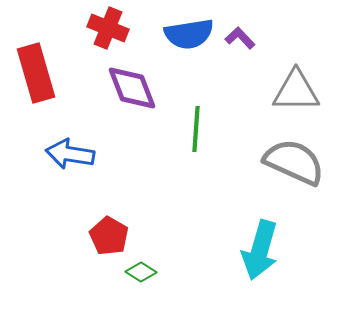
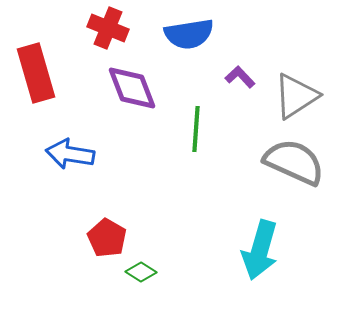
purple L-shape: moved 39 px down
gray triangle: moved 5 px down; rotated 33 degrees counterclockwise
red pentagon: moved 2 px left, 2 px down
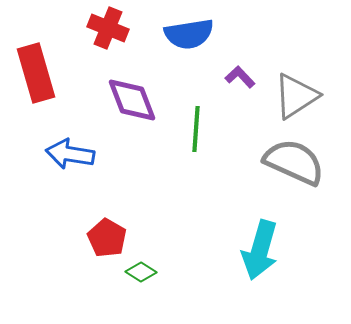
purple diamond: moved 12 px down
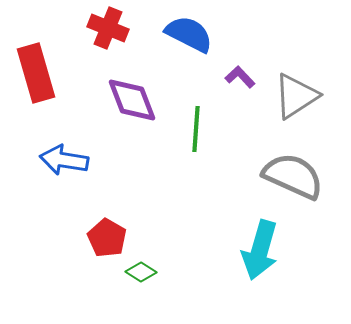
blue semicircle: rotated 144 degrees counterclockwise
blue arrow: moved 6 px left, 6 px down
gray semicircle: moved 1 px left, 14 px down
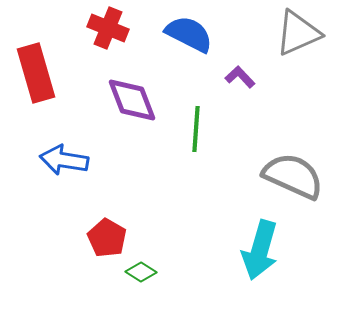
gray triangle: moved 2 px right, 63 px up; rotated 9 degrees clockwise
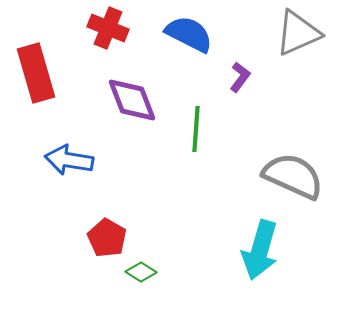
purple L-shape: rotated 80 degrees clockwise
blue arrow: moved 5 px right
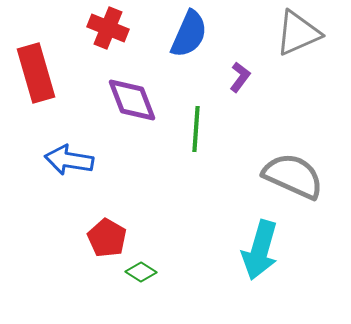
blue semicircle: rotated 87 degrees clockwise
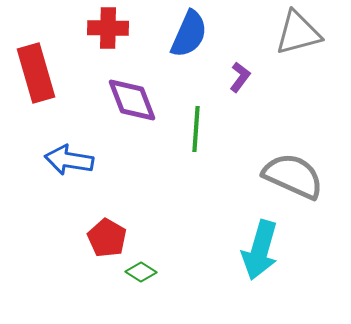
red cross: rotated 21 degrees counterclockwise
gray triangle: rotated 9 degrees clockwise
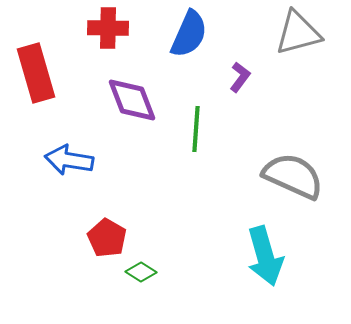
cyan arrow: moved 5 px right, 6 px down; rotated 32 degrees counterclockwise
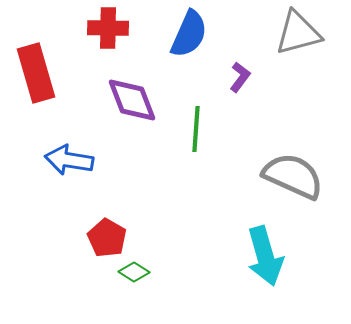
green diamond: moved 7 px left
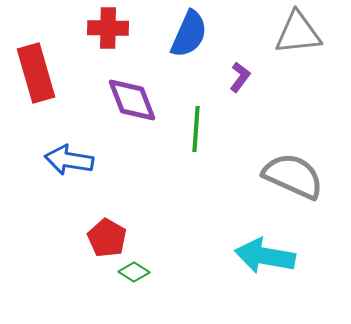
gray triangle: rotated 9 degrees clockwise
cyan arrow: rotated 116 degrees clockwise
